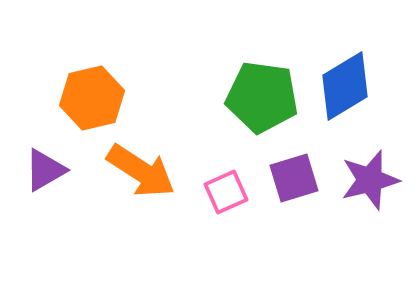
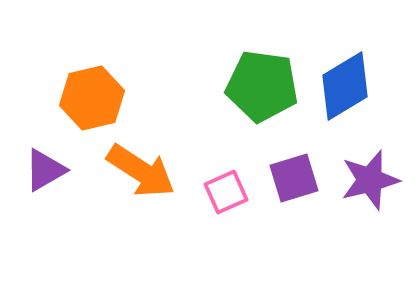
green pentagon: moved 11 px up
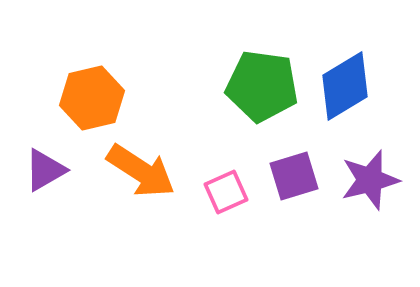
purple square: moved 2 px up
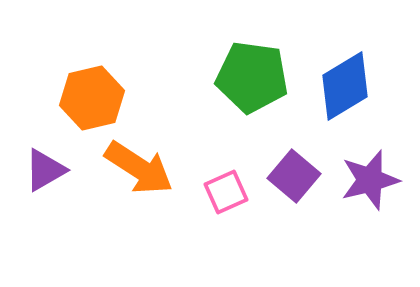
green pentagon: moved 10 px left, 9 px up
orange arrow: moved 2 px left, 3 px up
purple square: rotated 33 degrees counterclockwise
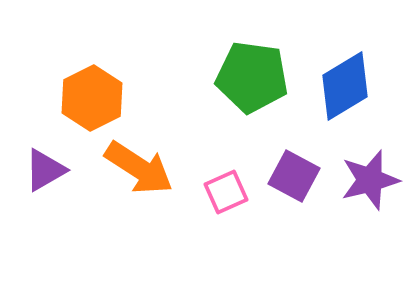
orange hexagon: rotated 14 degrees counterclockwise
purple square: rotated 12 degrees counterclockwise
